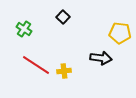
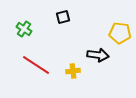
black square: rotated 32 degrees clockwise
black arrow: moved 3 px left, 3 px up
yellow cross: moved 9 px right
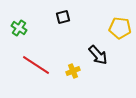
green cross: moved 5 px left, 1 px up
yellow pentagon: moved 5 px up
black arrow: rotated 40 degrees clockwise
yellow cross: rotated 16 degrees counterclockwise
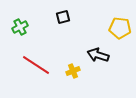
green cross: moved 1 px right, 1 px up; rotated 28 degrees clockwise
black arrow: rotated 150 degrees clockwise
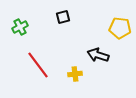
red line: moved 2 px right; rotated 20 degrees clockwise
yellow cross: moved 2 px right, 3 px down; rotated 16 degrees clockwise
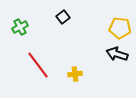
black square: rotated 24 degrees counterclockwise
black arrow: moved 19 px right, 1 px up
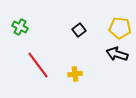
black square: moved 16 px right, 13 px down
green cross: rotated 35 degrees counterclockwise
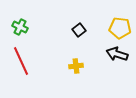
red line: moved 17 px left, 4 px up; rotated 12 degrees clockwise
yellow cross: moved 1 px right, 8 px up
